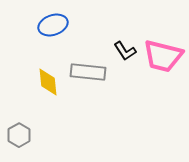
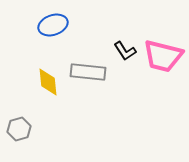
gray hexagon: moved 6 px up; rotated 15 degrees clockwise
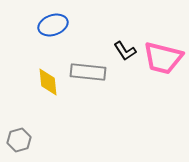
pink trapezoid: moved 2 px down
gray hexagon: moved 11 px down
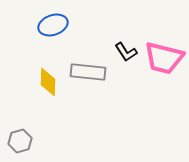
black L-shape: moved 1 px right, 1 px down
pink trapezoid: moved 1 px right
yellow diamond: rotated 8 degrees clockwise
gray hexagon: moved 1 px right, 1 px down
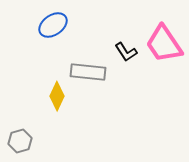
blue ellipse: rotated 16 degrees counterclockwise
pink trapezoid: moved 14 px up; rotated 42 degrees clockwise
yellow diamond: moved 9 px right, 14 px down; rotated 24 degrees clockwise
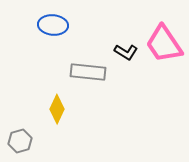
blue ellipse: rotated 40 degrees clockwise
black L-shape: rotated 25 degrees counterclockwise
yellow diamond: moved 13 px down
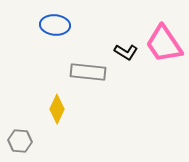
blue ellipse: moved 2 px right
gray hexagon: rotated 20 degrees clockwise
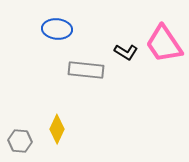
blue ellipse: moved 2 px right, 4 px down
gray rectangle: moved 2 px left, 2 px up
yellow diamond: moved 20 px down
